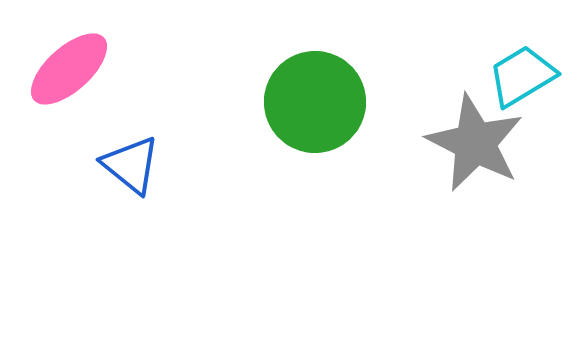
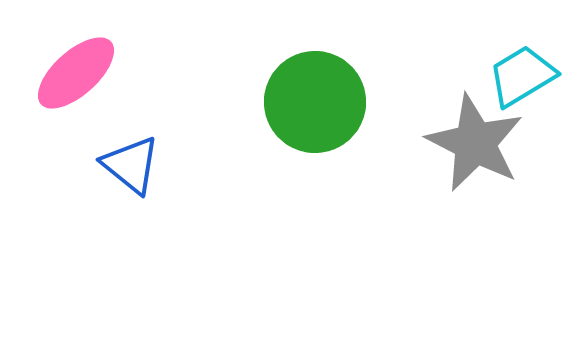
pink ellipse: moved 7 px right, 4 px down
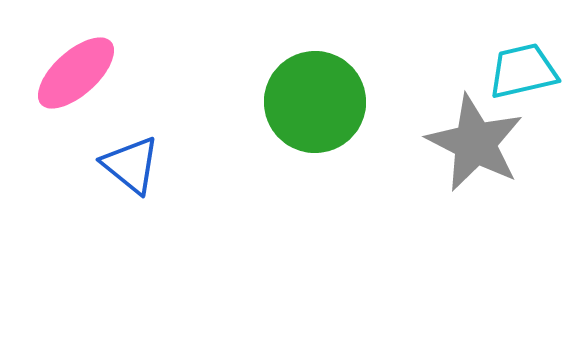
cyan trapezoid: moved 1 px right, 5 px up; rotated 18 degrees clockwise
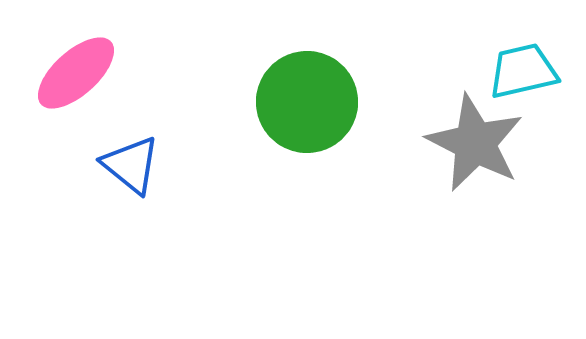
green circle: moved 8 px left
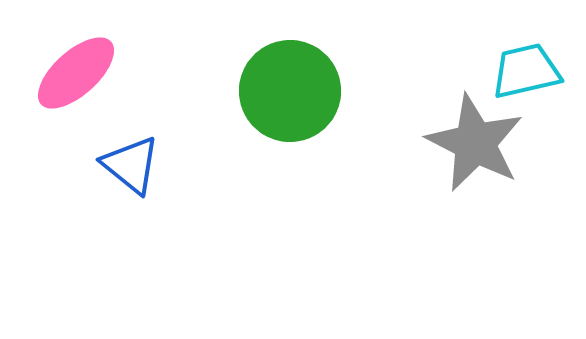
cyan trapezoid: moved 3 px right
green circle: moved 17 px left, 11 px up
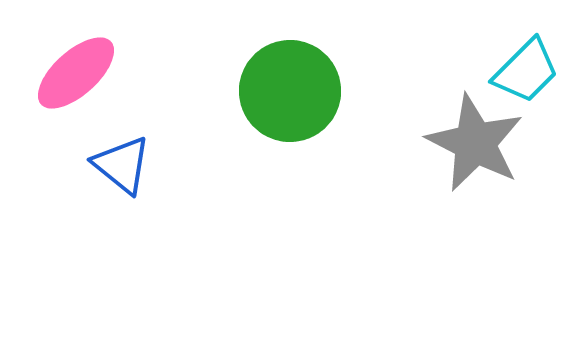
cyan trapezoid: rotated 148 degrees clockwise
blue triangle: moved 9 px left
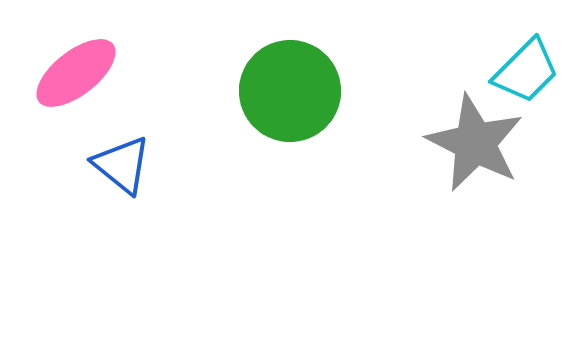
pink ellipse: rotated 4 degrees clockwise
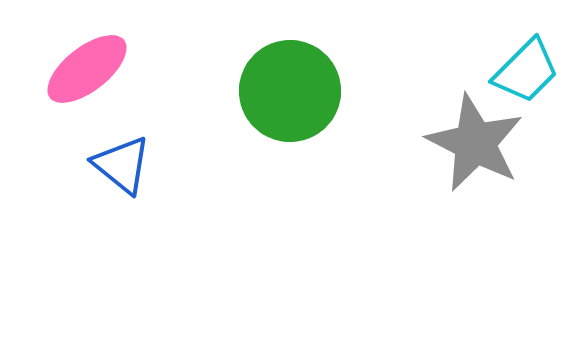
pink ellipse: moved 11 px right, 4 px up
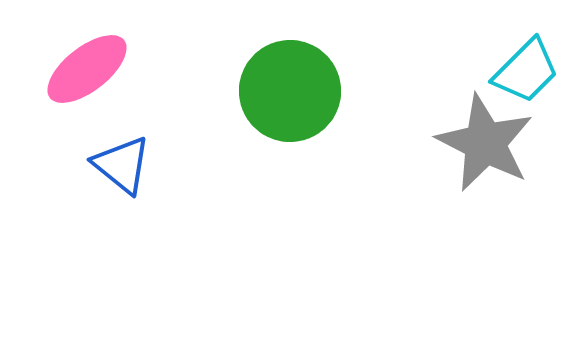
gray star: moved 10 px right
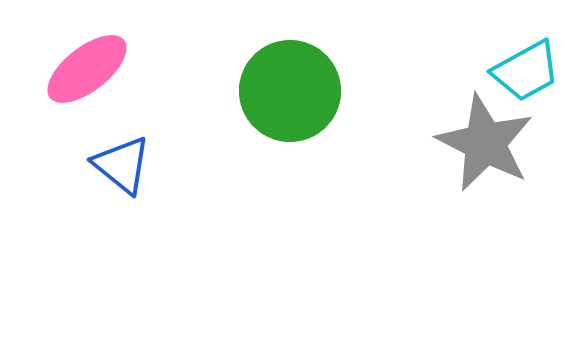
cyan trapezoid: rotated 16 degrees clockwise
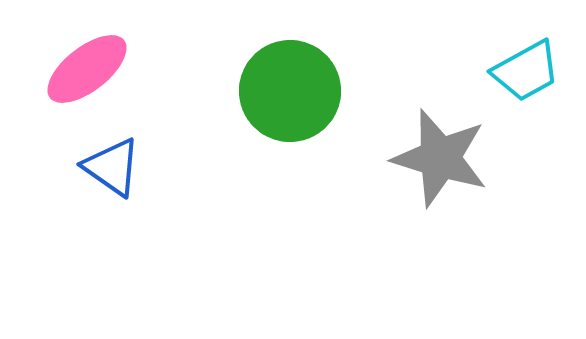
gray star: moved 45 px left, 15 px down; rotated 10 degrees counterclockwise
blue triangle: moved 10 px left, 2 px down; rotated 4 degrees counterclockwise
